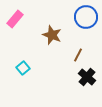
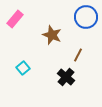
black cross: moved 21 px left
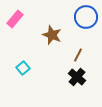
black cross: moved 11 px right
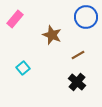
brown line: rotated 32 degrees clockwise
black cross: moved 5 px down
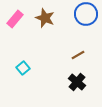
blue circle: moved 3 px up
brown star: moved 7 px left, 17 px up
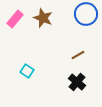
brown star: moved 2 px left
cyan square: moved 4 px right, 3 px down; rotated 16 degrees counterclockwise
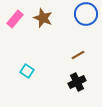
black cross: rotated 24 degrees clockwise
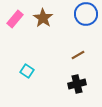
brown star: rotated 12 degrees clockwise
black cross: moved 2 px down; rotated 12 degrees clockwise
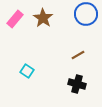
black cross: rotated 30 degrees clockwise
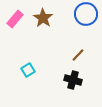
brown line: rotated 16 degrees counterclockwise
cyan square: moved 1 px right, 1 px up; rotated 24 degrees clockwise
black cross: moved 4 px left, 4 px up
